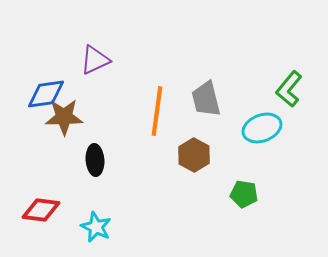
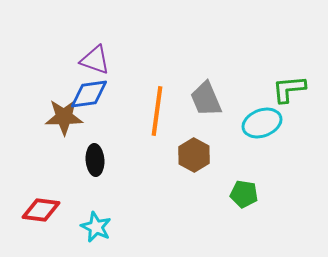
purple triangle: rotated 44 degrees clockwise
green L-shape: rotated 45 degrees clockwise
blue diamond: moved 43 px right
gray trapezoid: rotated 9 degrees counterclockwise
cyan ellipse: moved 5 px up
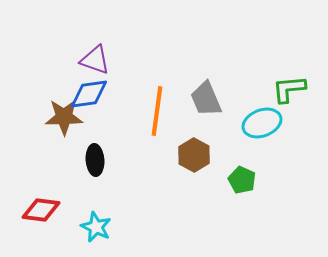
green pentagon: moved 2 px left, 14 px up; rotated 16 degrees clockwise
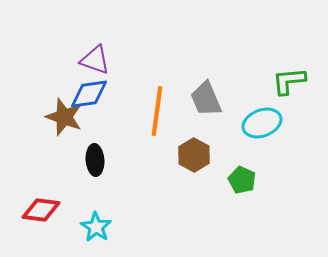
green L-shape: moved 8 px up
brown star: rotated 21 degrees clockwise
cyan star: rotated 8 degrees clockwise
